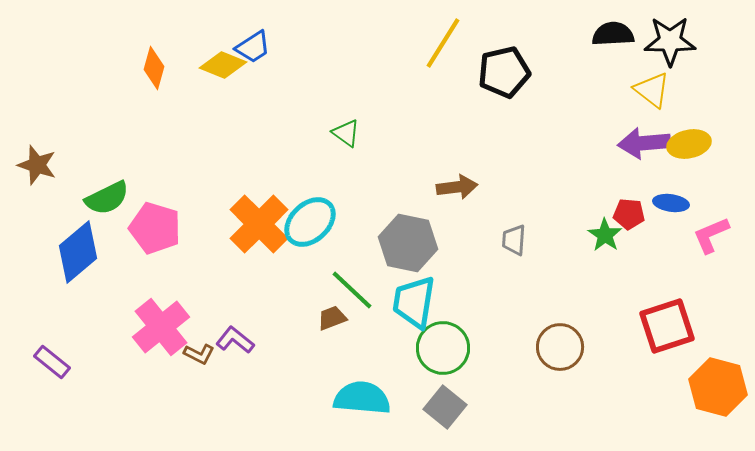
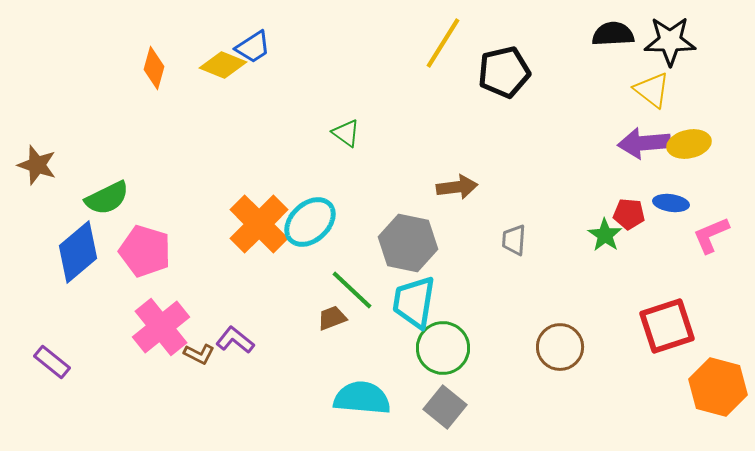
pink pentagon: moved 10 px left, 23 px down
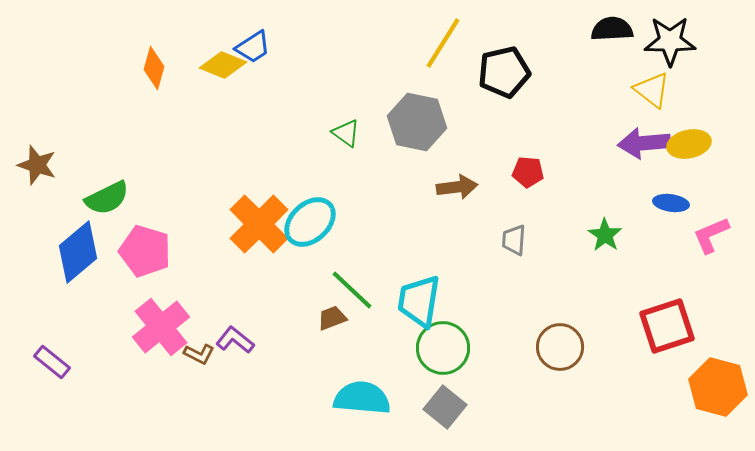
black semicircle: moved 1 px left, 5 px up
red pentagon: moved 101 px left, 42 px up
gray hexagon: moved 9 px right, 121 px up
cyan trapezoid: moved 5 px right, 1 px up
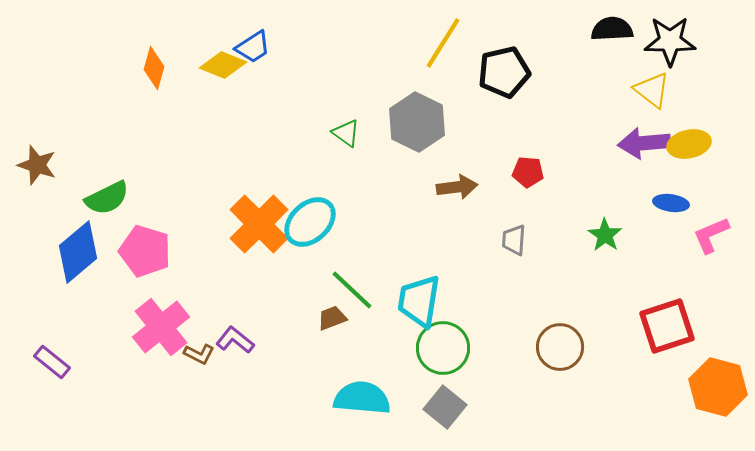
gray hexagon: rotated 14 degrees clockwise
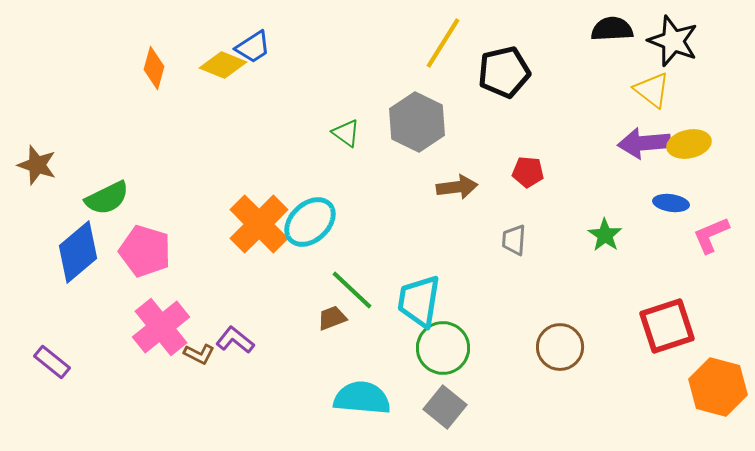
black star: moved 3 px right; rotated 21 degrees clockwise
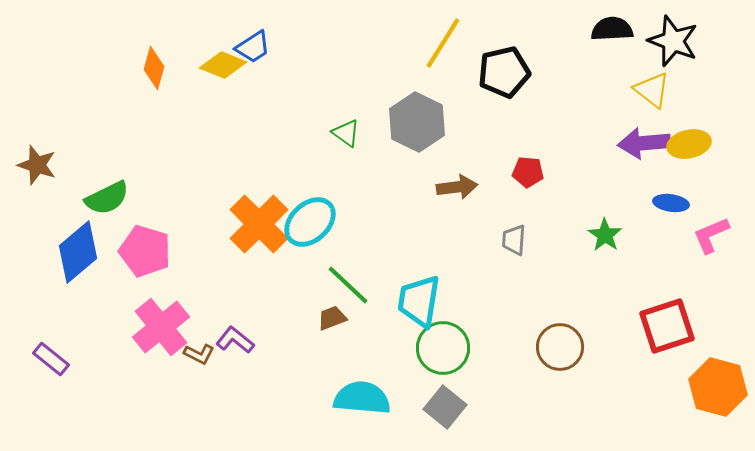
green line: moved 4 px left, 5 px up
purple rectangle: moved 1 px left, 3 px up
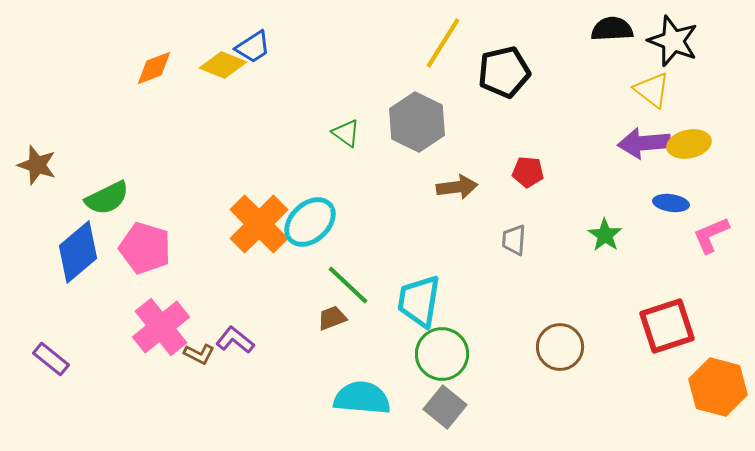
orange diamond: rotated 54 degrees clockwise
pink pentagon: moved 3 px up
green circle: moved 1 px left, 6 px down
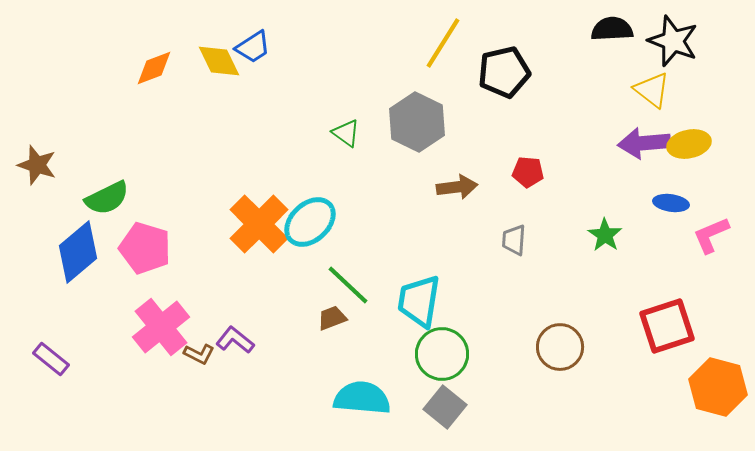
yellow diamond: moved 4 px left, 4 px up; rotated 42 degrees clockwise
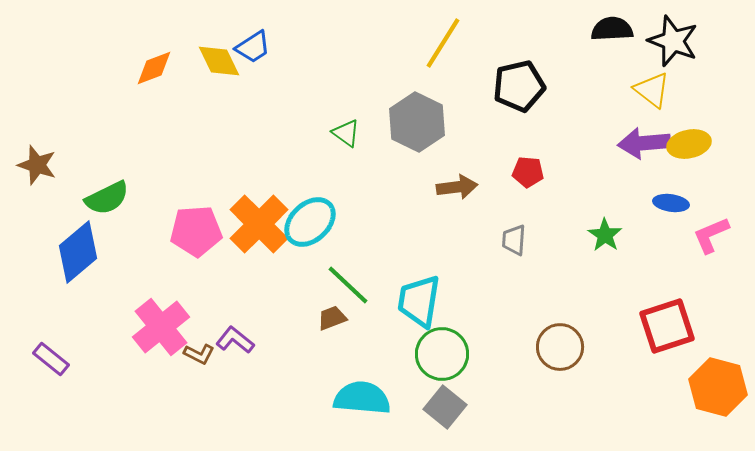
black pentagon: moved 15 px right, 14 px down
pink pentagon: moved 51 px right, 17 px up; rotated 21 degrees counterclockwise
